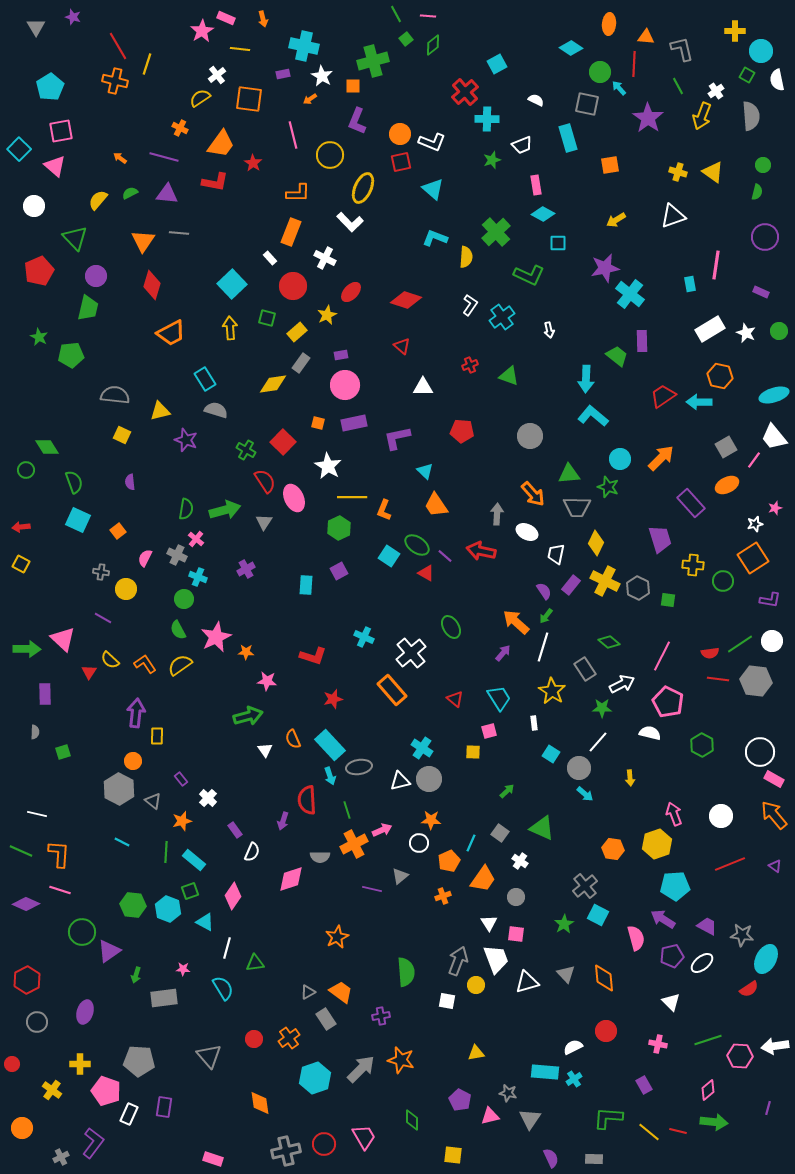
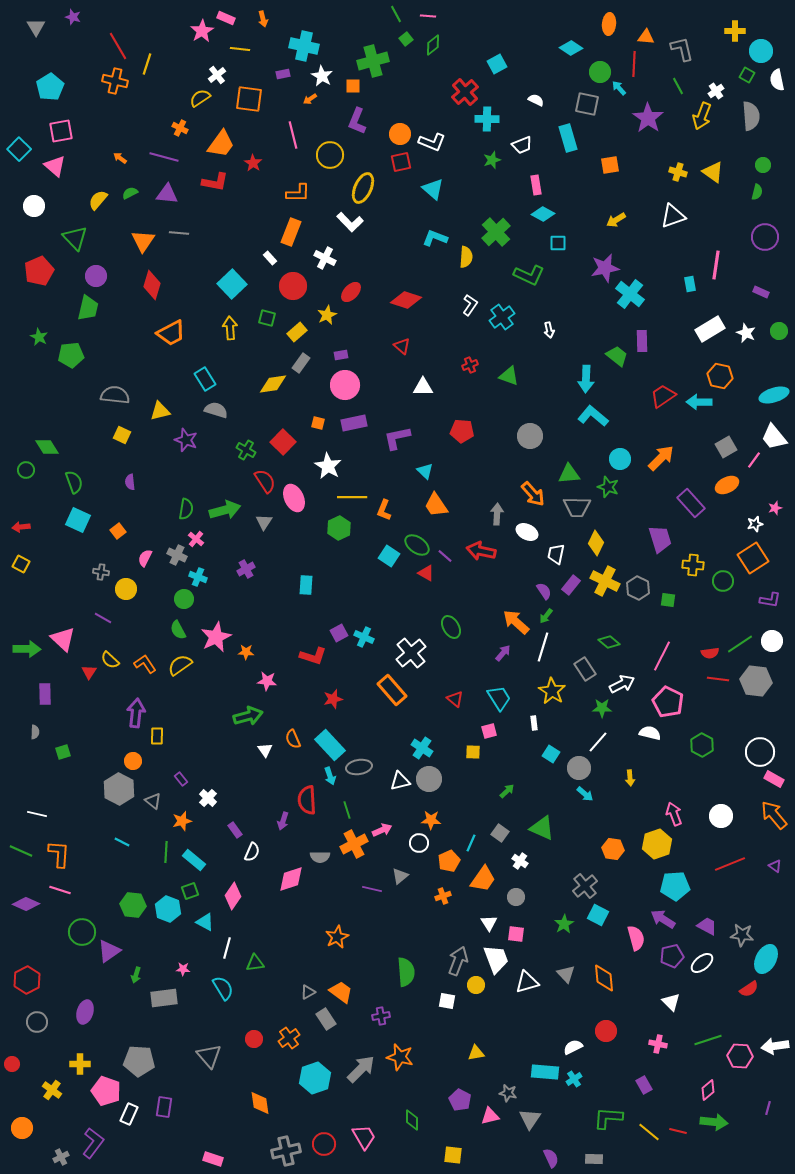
purple square at (339, 571): moved 62 px down
orange star at (401, 1060): moved 1 px left, 3 px up
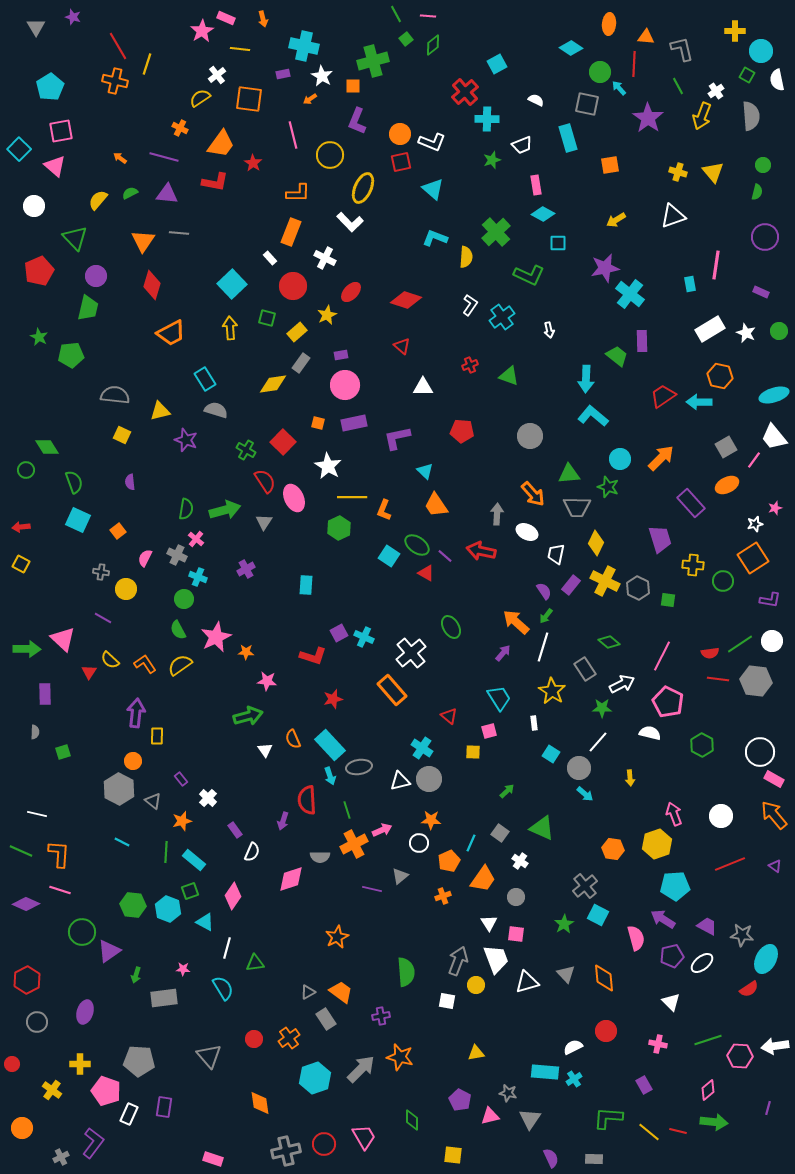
yellow triangle at (713, 172): rotated 15 degrees clockwise
red triangle at (455, 699): moved 6 px left, 17 px down
